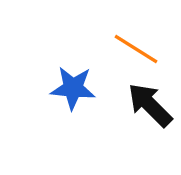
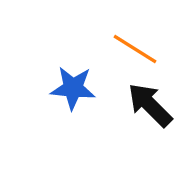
orange line: moved 1 px left
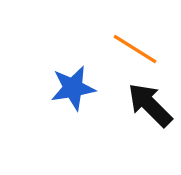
blue star: rotated 15 degrees counterclockwise
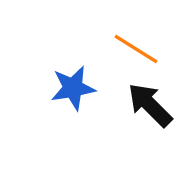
orange line: moved 1 px right
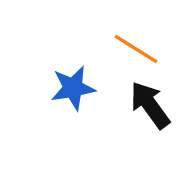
black arrow: rotated 9 degrees clockwise
